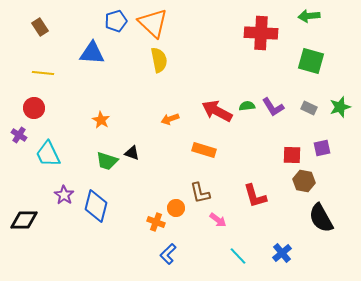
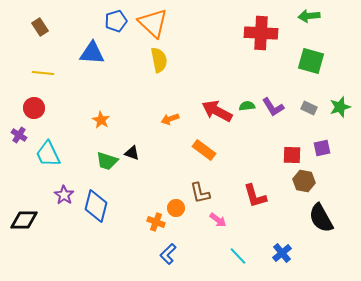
orange rectangle: rotated 20 degrees clockwise
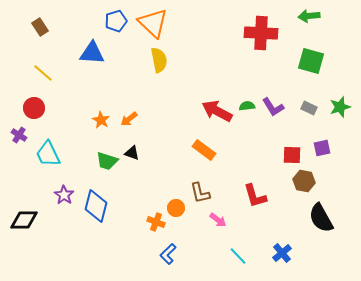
yellow line: rotated 35 degrees clockwise
orange arrow: moved 41 px left; rotated 18 degrees counterclockwise
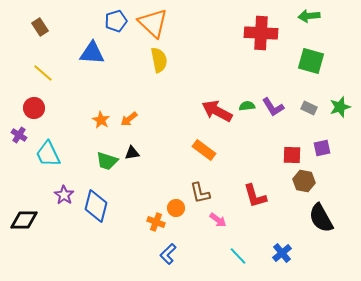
black triangle: rotated 28 degrees counterclockwise
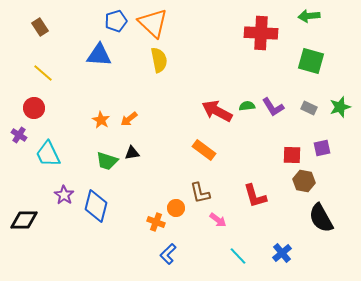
blue triangle: moved 7 px right, 2 px down
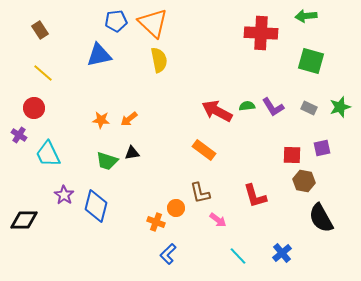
green arrow: moved 3 px left
blue pentagon: rotated 10 degrees clockwise
brown rectangle: moved 3 px down
blue triangle: rotated 16 degrees counterclockwise
orange star: rotated 24 degrees counterclockwise
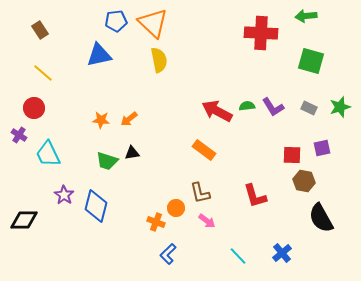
pink arrow: moved 11 px left, 1 px down
